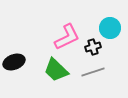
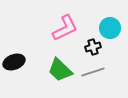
pink L-shape: moved 2 px left, 9 px up
green trapezoid: moved 4 px right
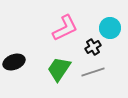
black cross: rotated 14 degrees counterclockwise
green trapezoid: moved 1 px left, 1 px up; rotated 80 degrees clockwise
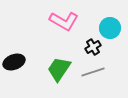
pink L-shape: moved 1 px left, 7 px up; rotated 56 degrees clockwise
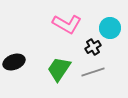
pink L-shape: moved 3 px right, 3 px down
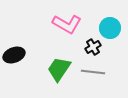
black ellipse: moved 7 px up
gray line: rotated 25 degrees clockwise
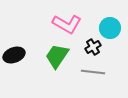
green trapezoid: moved 2 px left, 13 px up
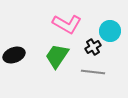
cyan circle: moved 3 px down
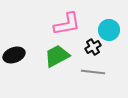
pink L-shape: rotated 40 degrees counterclockwise
cyan circle: moved 1 px left, 1 px up
green trapezoid: rotated 28 degrees clockwise
